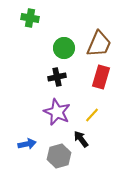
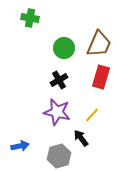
black cross: moved 2 px right, 3 px down; rotated 18 degrees counterclockwise
purple star: rotated 12 degrees counterclockwise
black arrow: moved 1 px up
blue arrow: moved 7 px left, 2 px down
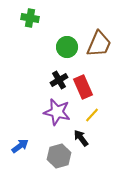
green circle: moved 3 px right, 1 px up
red rectangle: moved 18 px left, 10 px down; rotated 40 degrees counterclockwise
blue arrow: rotated 24 degrees counterclockwise
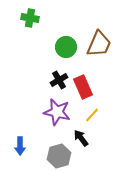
green circle: moved 1 px left
blue arrow: rotated 126 degrees clockwise
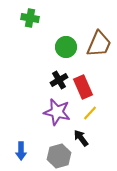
yellow line: moved 2 px left, 2 px up
blue arrow: moved 1 px right, 5 px down
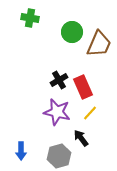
green circle: moved 6 px right, 15 px up
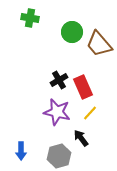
brown trapezoid: rotated 116 degrees clockwise
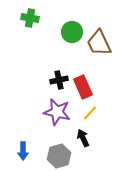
brown trapezoid: moved 1 px up; rotated 16 degrees clockwise
black cross: rotated 18 degrees clockwise
black arrow: moved 2 px right; rotated 12 degrees clockwise
blue arrow: moved 2 px right
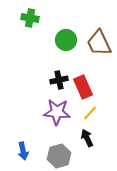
green circle: moved 6 px left, 8 px down
purple star: rotated 8 degrees counterclockwise
black arrow: moved 4 px right
blue arrow: rotated 12 degrees counterclockwise
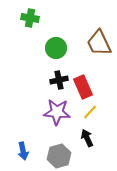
green circle: moved 10 px left, 8 px down
yellow line: moved 1 px up
